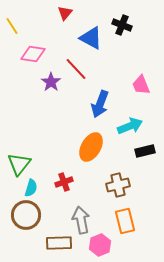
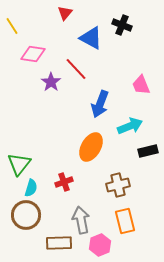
black rectangle: moved 3 px right
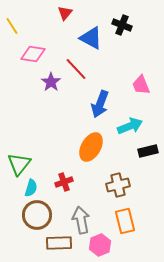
brown circle: moved 11 px right
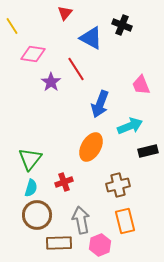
red line: rotated 10 degrees clockwise
green triangle: moved 11 px right, 5 px up
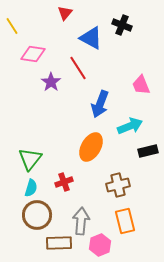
red line: moved 2 px right, 1 px up
gray arrow: moved 1 px down; rotated 16 degrees clockwise
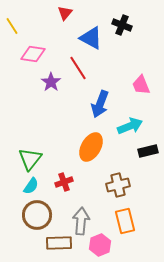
cyan semicircle: moved 2 px up; rotated 18 degrees clockwise
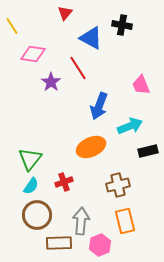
black cross: rotated 12 degrees counterclockwise
blue arrow: moved 1 px left, 2 px down
orange ellipse: rotated 36 degrees clockwise
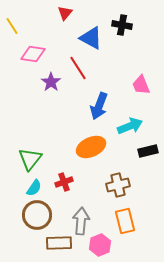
cyan semicircle: moved 3 px right, 2 px down
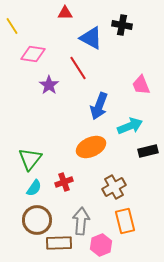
red triangle: rotated 49 degrees clockwise
purple star: moved 2 px left, 3 px down
brown cross: moved 4 px left, 2 px down; rotated 15 degrees counterclockwise
brown circle: moved 5 px down
pink hexagon: moved 1 px right
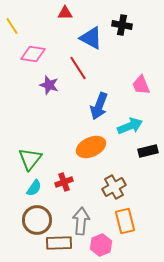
purple star: rotated 18 degrees counterclockwise
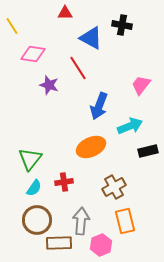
pink trapezoid: rotated 60 degrees clockwise
red cross: rotated 12 degrees clockwise
